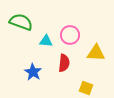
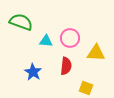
pink circle: moved 3 px down
red semicircle: moved 2 px right, 3 px down
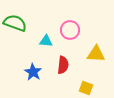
green semicircle: moved 6 px left, 1 px down
pink circle: moved 8 px up
yellow triangle: moved 1 px down
red semicircle: moved 3 px left, 1 px up
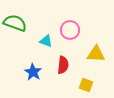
cyan triangle: rotated 16 degrees clockwise
yellow square: moved 3 px up
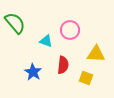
green semicircle: rotated 30 degrees clockwise
yellow square: moved 7 px up
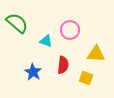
green semicircle: moved 2 px right; rotated 10 degrees counterclockwise
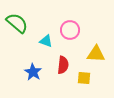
yellow square: moved 2 px left; rotated 16 degrees counterclockwise
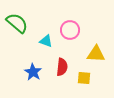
red semicircle: moved 1 px left, 2 px down
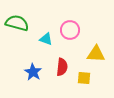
green semicircle: rotated 25 degrees counterclockwise
cyan triangle: moved 2 px up
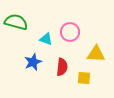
green semicircle: moved 1 px left, 1 px up
pink circle: moved 2 px down
blue star: moved 10 px up; rotated 18 degrees clockwise
